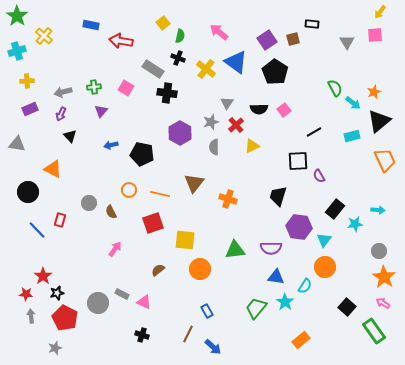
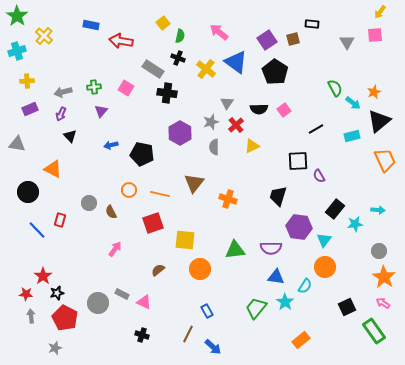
black line at (314, 132): moved 2 px right, 3 px up
black square at (347, 307): rotated 24 degrees clockwise
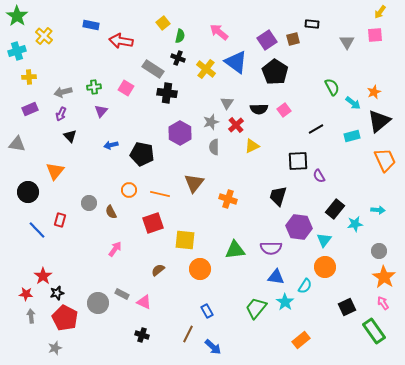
yellow cross at (27, 81): moved 2 px right, 4 px up
green semicircle at (335, 88): moved 3 px left, 1 px up
orange triangle at (53, 169): moved 2 px right, 2 px down; rotated 42 degrees clockwise
pink arrow at (383, 303): rotated 24 degrees clockwise
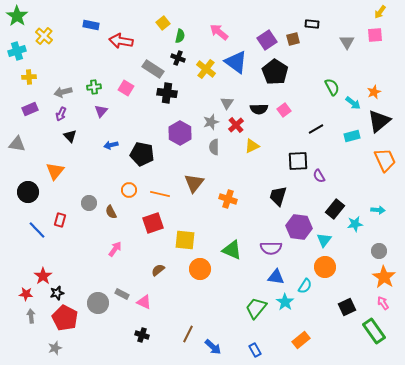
green triangle at (235, 250): moved 3 px left; rotated 30 degrees clockwise
blue rectangle at (207, 311): moved 48 px right, 39 px down
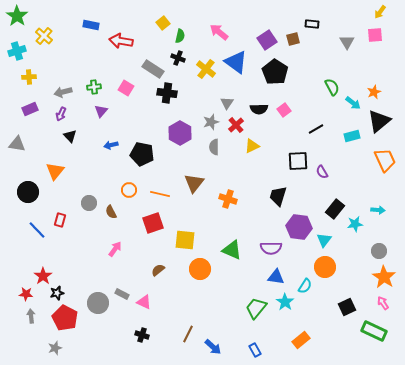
purple semicircle at (319, 176): moved 3 px right, 4 px up
green rectangle at (374, 331): rotated 30 degrees counterclockwise
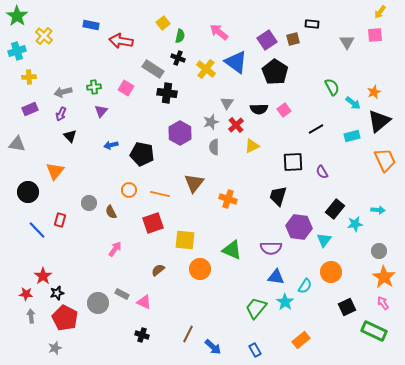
black square at (298, 161): moved 5 px left, 1 px down
orange circle at (325, 267): moved 6 px right, 5 px down
